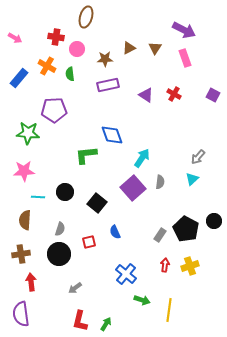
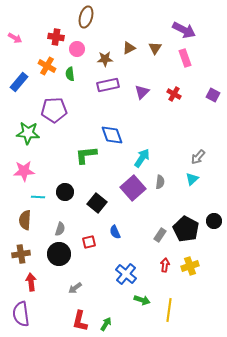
blue rectangle at (19, 78): moved 4 px down
purple triangle at (146, 95): moved 4 px left, 3 px up; rotated 42 degrees clockwise
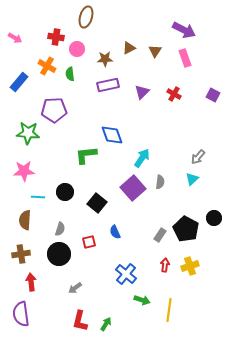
brown triangle at (155, 48): moved 3 px down
black circle at (214, 221): moved 3 px up
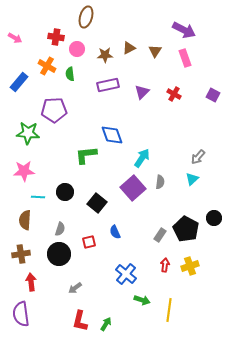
brown star at (105, 59): moved 4 px up
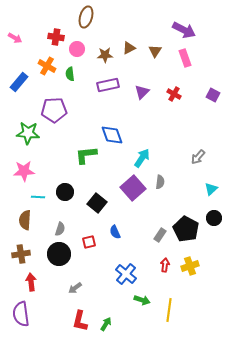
cyan triangle at (192, 179): moved 19 px right, 10 px down
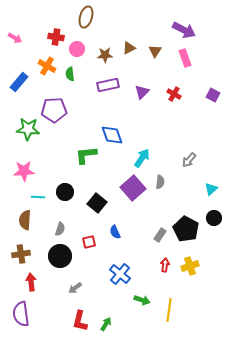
green star at (28, 133): moved 4 px up
gray arrow at (198, 157): moved 9 px left, 3 px down
black circle at (59, 254): moved 1 px right, 2 px down
blue cross at (126, 274): moved 6 px left
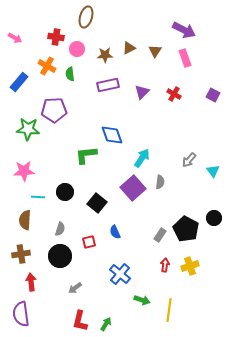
cyan triangle at (211, 189): moved 2 px right, 18 px up; rotated 24 degrees counterclockwise
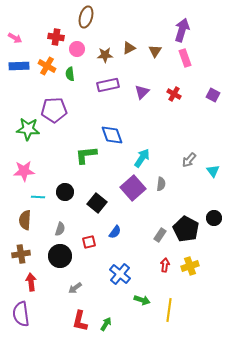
purple arrow at (184, 30): moved 2 px left; rotated 100 degrees counterclockwise
blue rectangle at (19, 82): moved 16 px up; rotated 48 degrees clockwise
gray semicircle at (160, 182): moved 1 px right, 2 px down
blue semicircle at (115, 232): rotated 120 degrees counterclockwise
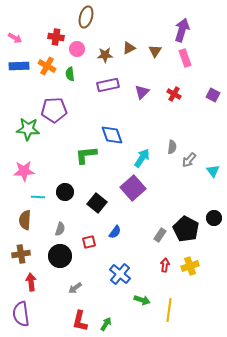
gray semicircle at (161, 184): moved 11 px right, 37 px up
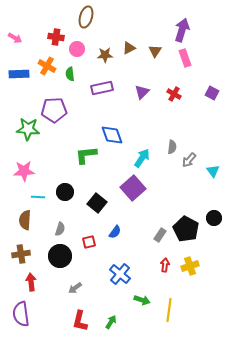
blue rectangle at (19, 66): moved 8 px down
purple rectangle at (108, 85): moved 6 px left, 3 px down
purple square at (213, 95): moved 1 px left, 2 px up
green arrow at (106, 324): moved 5 px right, 2 px up
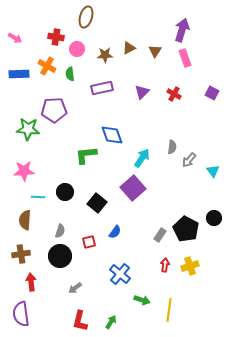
gray semicircle at (60, 229): moved 2 px down
